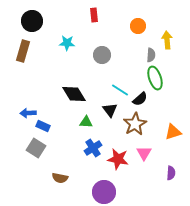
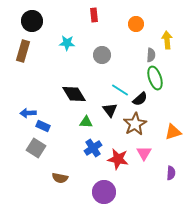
orange circle: moved 2 px left, 2 px up
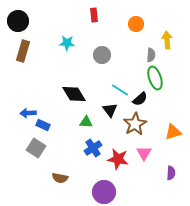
black circle: moved 14 px left
blue rectangle: moved 1 px up
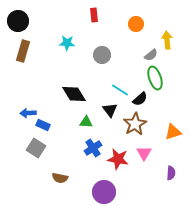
gray semicircle: rotated 48 degrees clockwise
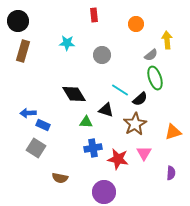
black triangle: moved 4 px left; rotated 35 degrees counterclockwise
blue cross: rotated 24 degrees clockwise
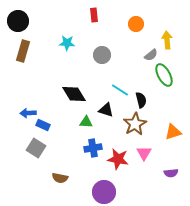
green ellipse: moved 9 px right, 3 px up; rotated 10 degrees counterclockwise
black semicircle: moved 1 px right, 1 px down; rotated 63 degrees counterclockwise
purple semicircle: rotated 80 degrees clockwise
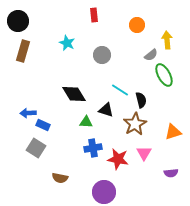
orange circle: moved 1 px right, 1 px down
cyan star: rotated 21 degrees clockwise
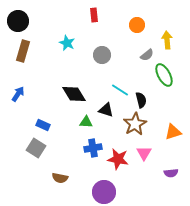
gray semicircle: moved 4 px left
blue arrow: moved 10 px left, 19 px up; rotated 126 degrees clockwise
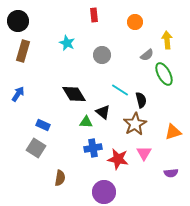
orange circle: moved 2 px left, 3 px up
green ellipse: moved 1 px up
black triangle: moved 3 px left, 2 px down; rotated 21 degrees clockwise
brown semicircle: rotated 91 degrees counterclockwise
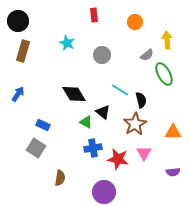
green triangle: rotated 24 degrees clockwise
orange triangle: rotated 18 degrees clockwise
purple semicircle: moved 2 px right, 1 px up
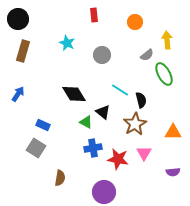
black circle: moved 2 px up
